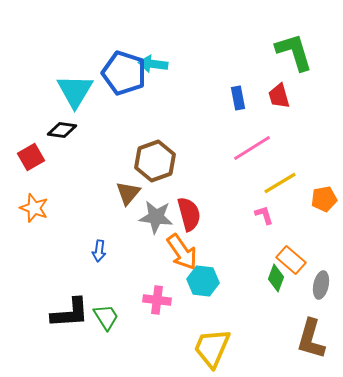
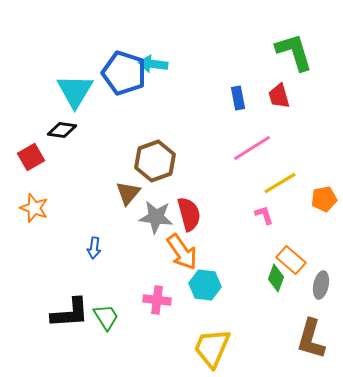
blue arrow: moved 5 px left, 3 px up
cyan hexagon: moved 2 px right, 4 px down
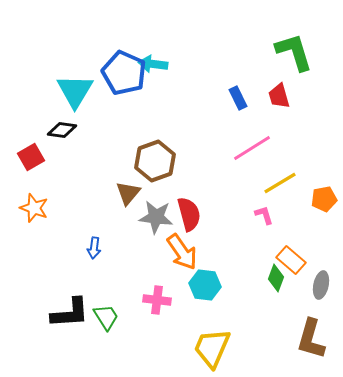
blue pentagon: rotated 6 degrees clockwise
blue rectangle: rotated 15 degrees counterclockwise
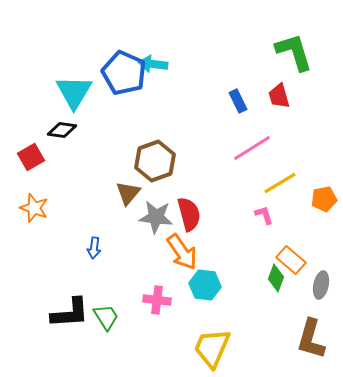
cyan triangle: moved 1 px left, 1 px down
blue rectangle: moved 3 px down
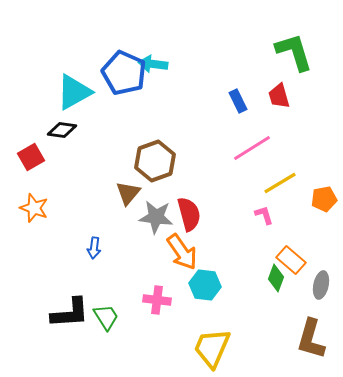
cyan triangle: rotated 30 degrees clockwise
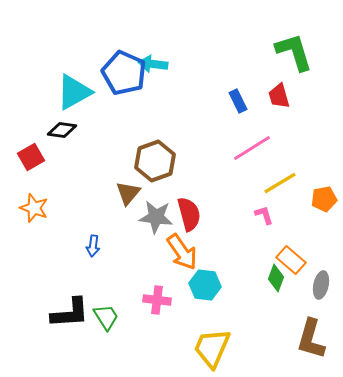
blue arrow: moved 1 px left, 2 px up
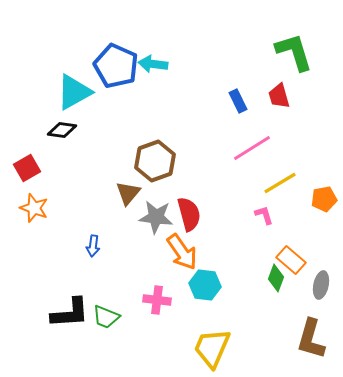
blue pentagon: moved 8 px left, 7 px up
red square: moved 4 px left, 11 px down
green trapezoid: rotated 144 degrees clockwise
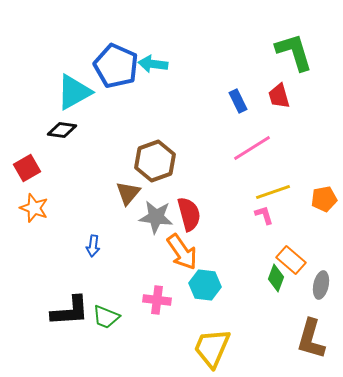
yellow line: moved 7 px left, 9 px down; rotated 12 degrees clockwise
black L-shape: moved 2 px up
